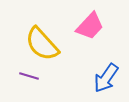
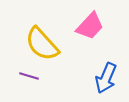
blue arrow: rotated 12 degrees counterclockwise
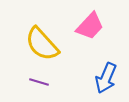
purple line: moved 10 px right, 6 px down
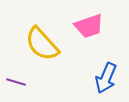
pink trapezoid: moved 1 px left; rotated 28 degrees clockwise
purple line: moved 23 px left
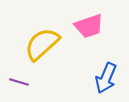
yellow semicircle: rotated 90 degrees clockwise
purple line: moved 3 px right
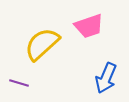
purple line: moved 1 px down
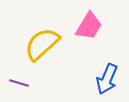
pink trapezoid: rotated 40 degrees counterclockwise
blue arrow: moved 1 px right, 1 px down
